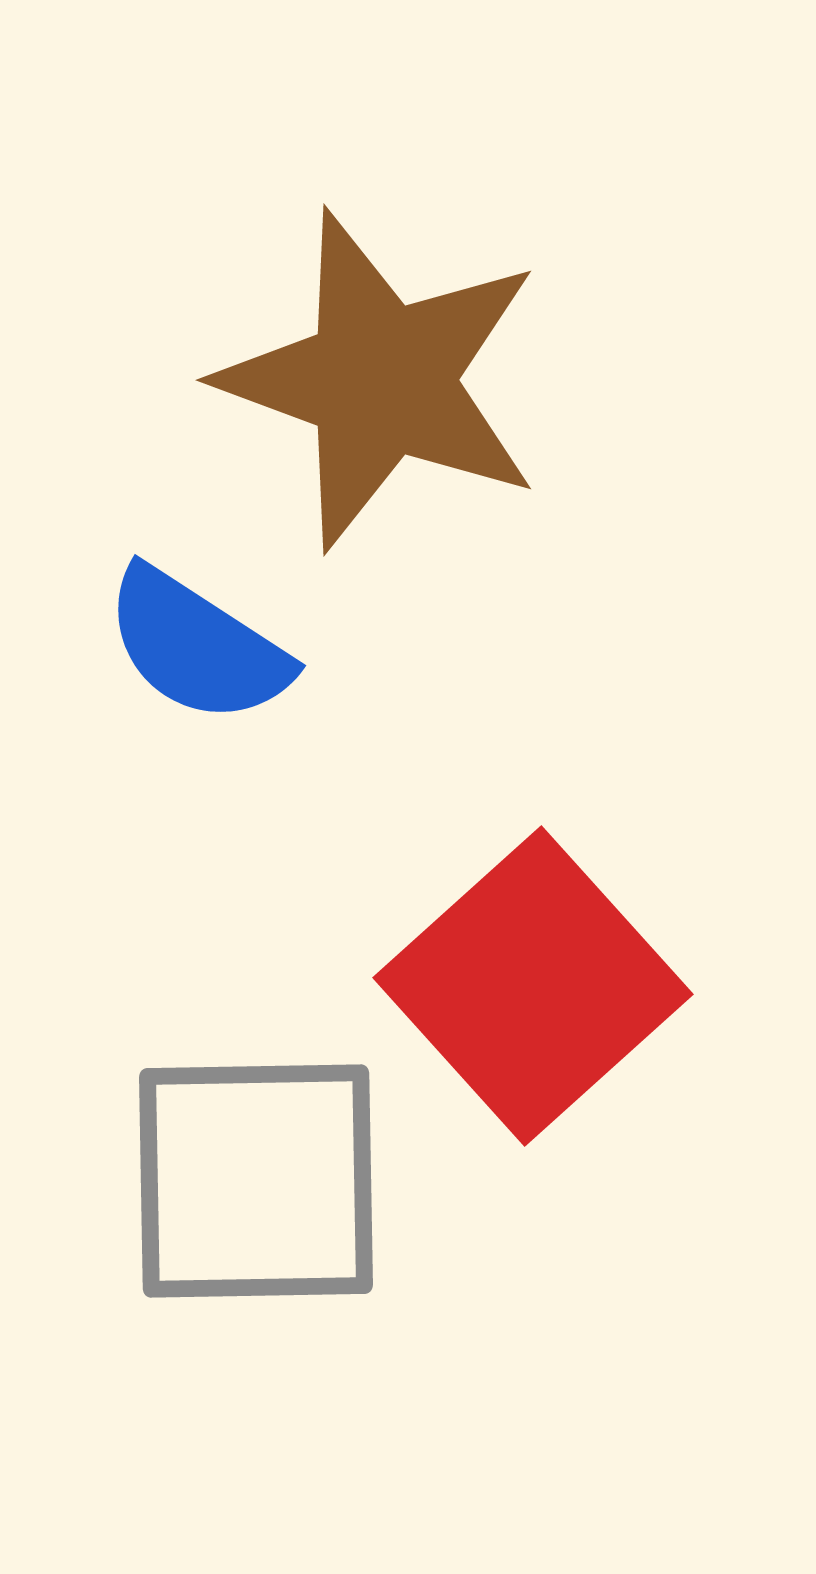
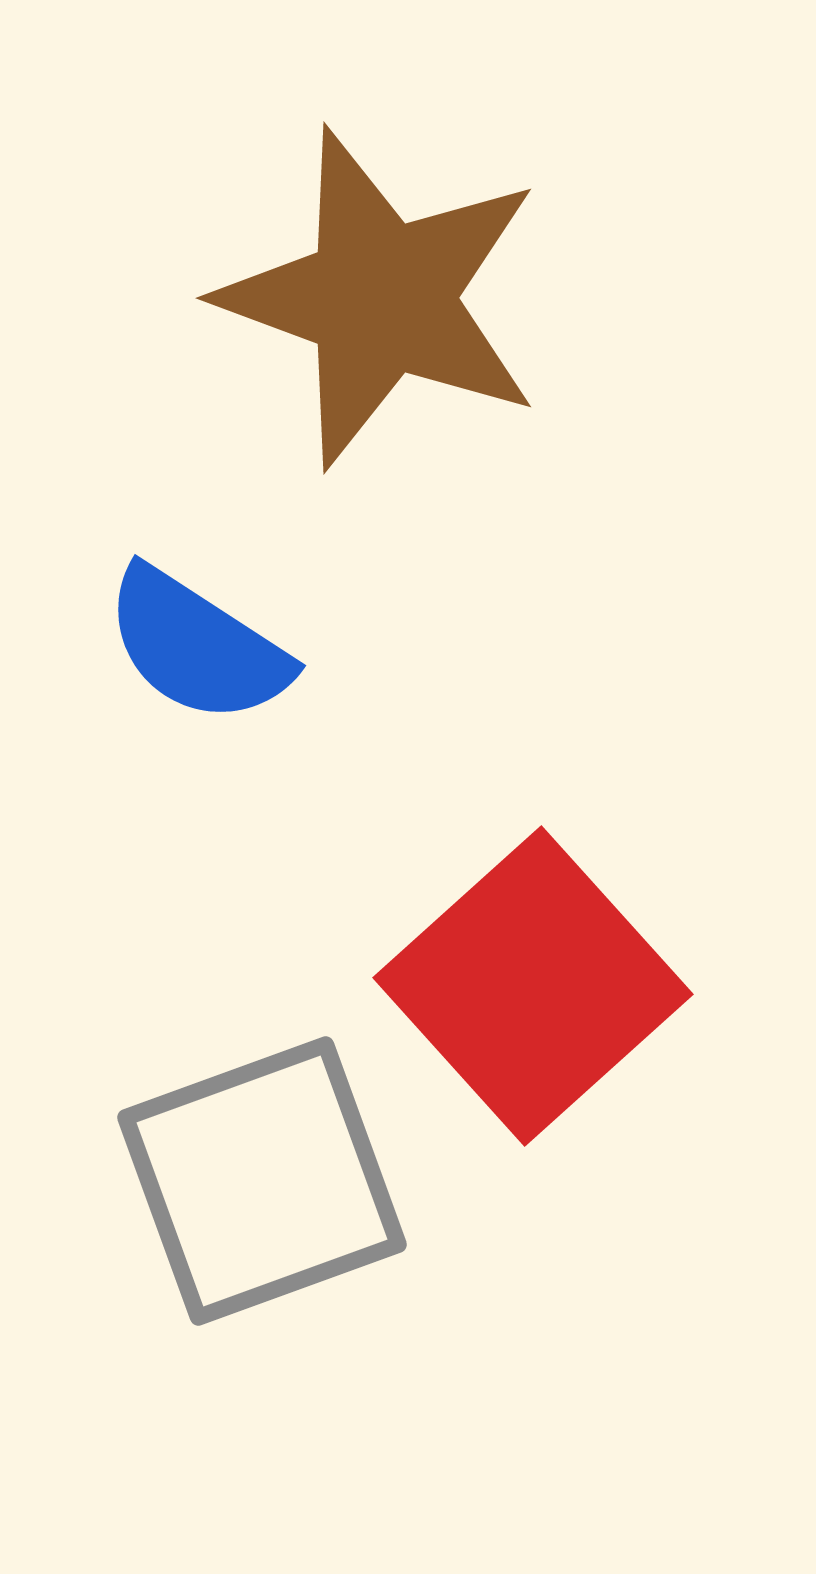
brown star: moved 82 px up
gray square: moved 6 px right; rotated 19 degrees counterclockwise
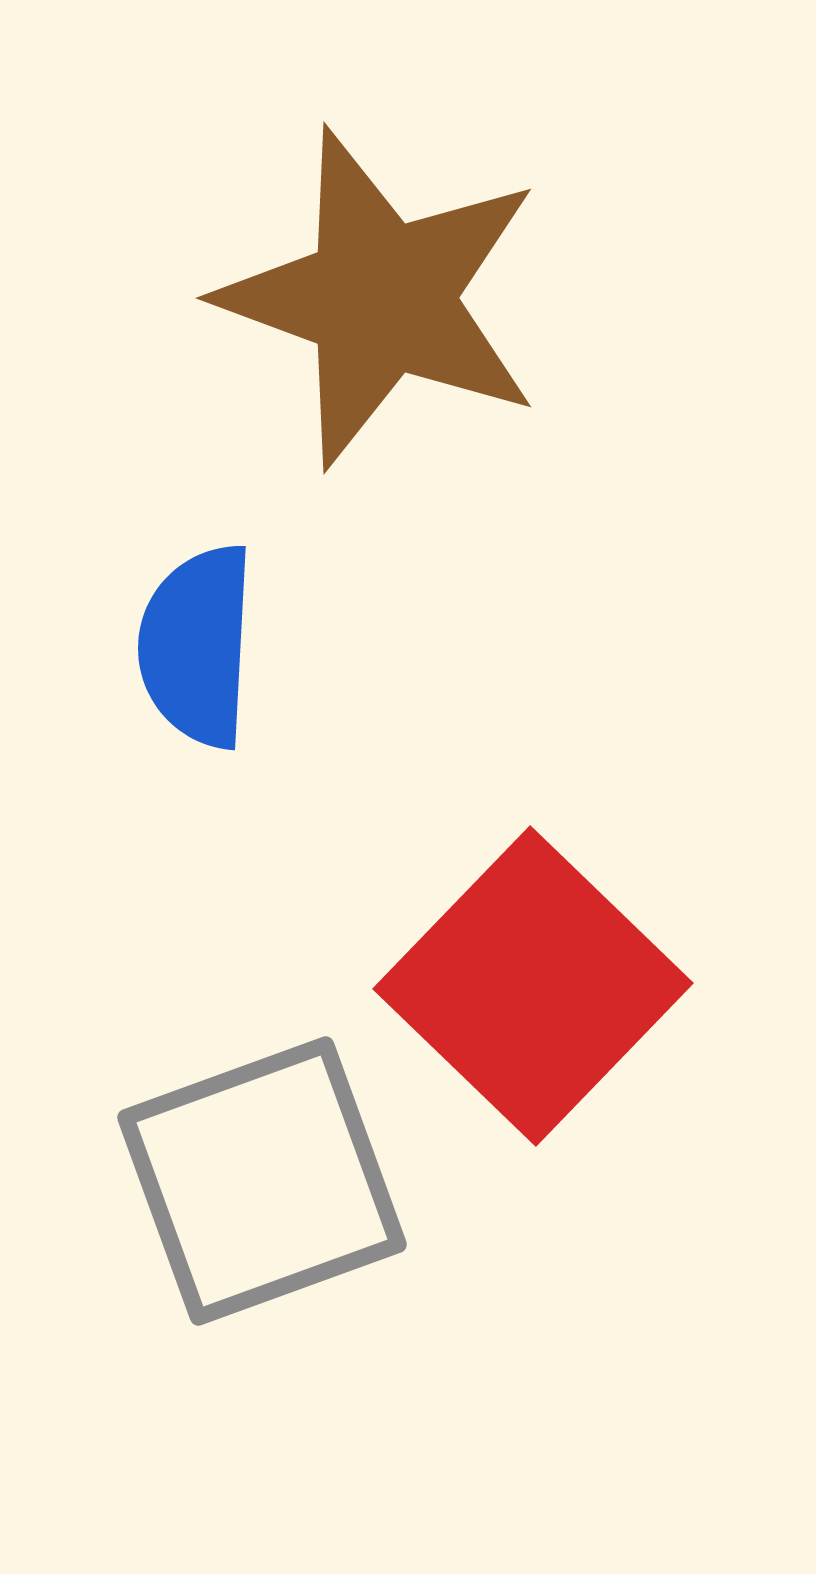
blue semicircle: rotated 60 degrees clockwise
red square: rotated 4 degrees counterclockwise
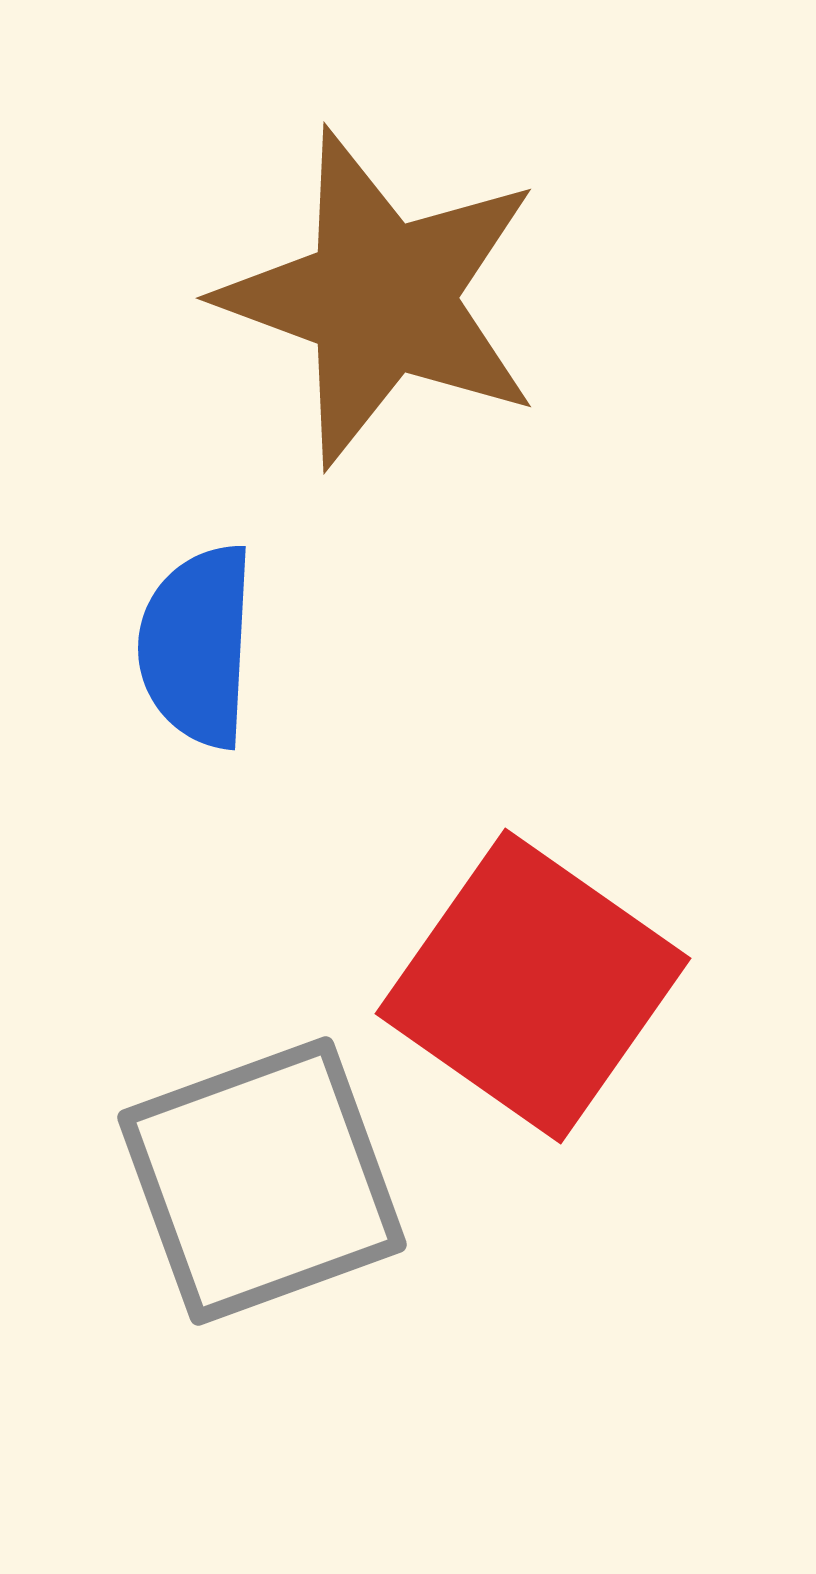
red square: rotated 9 degrees counterclockwise
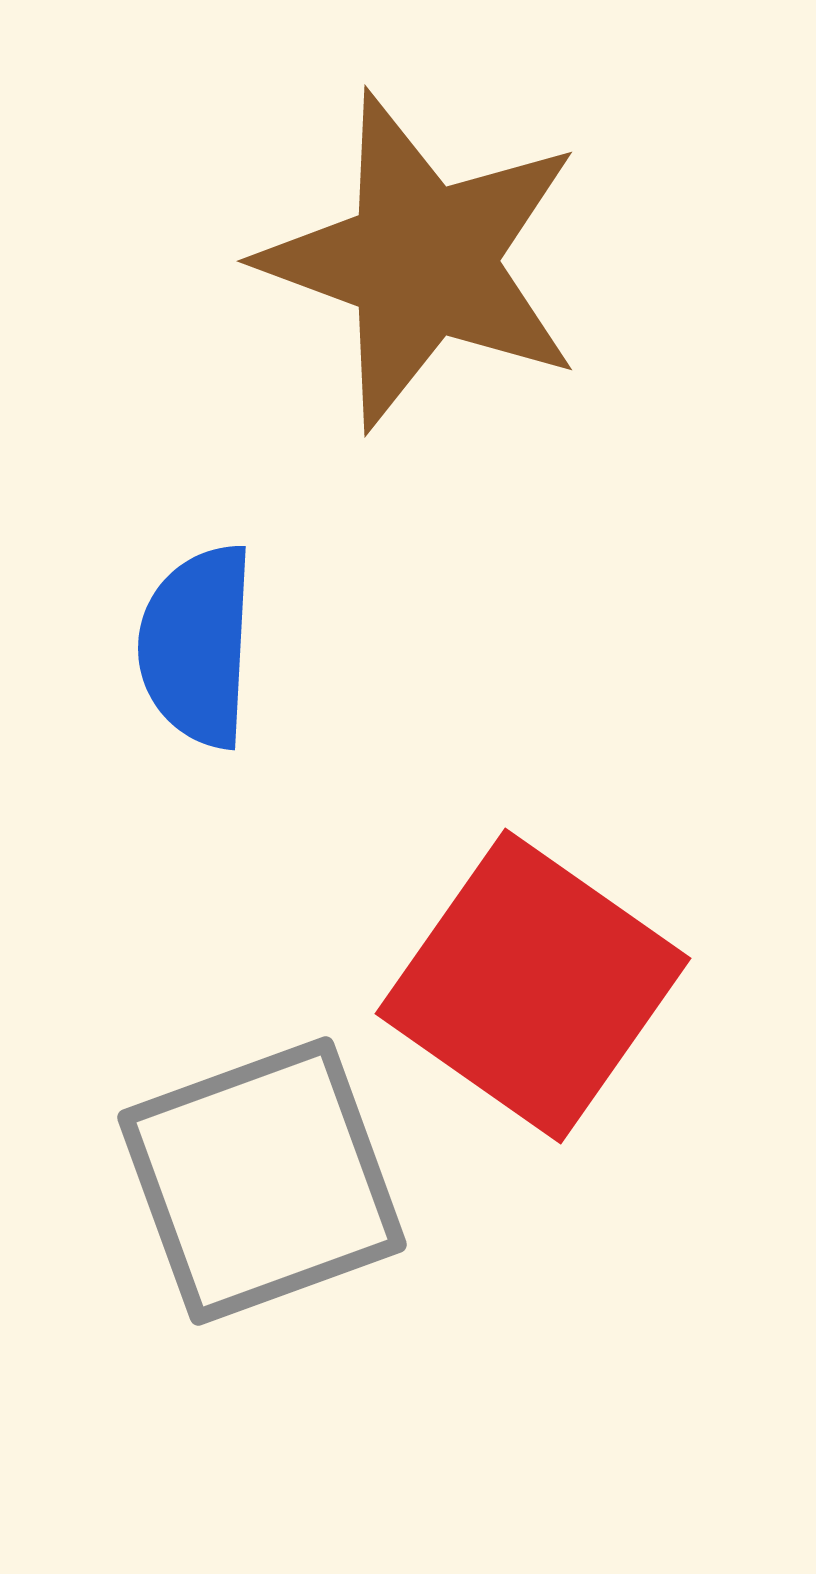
brown star: moved 41 px right, 37 px up
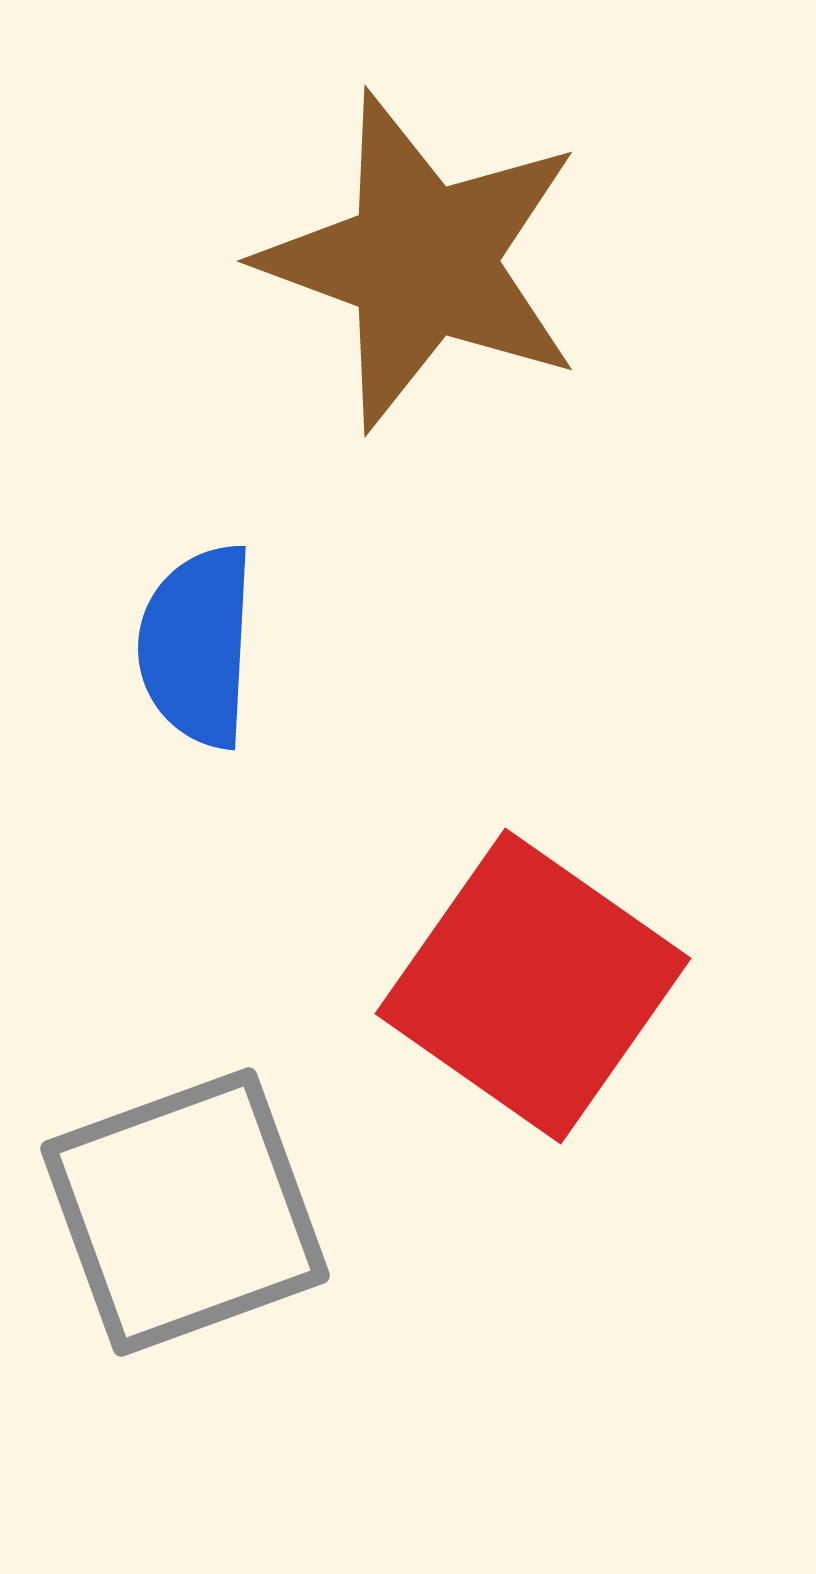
gray square: moved 77 px left, 31 px down
